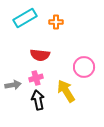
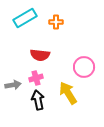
yellow arrow: moved 2 px right, 2 px down
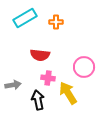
pink cross: moved 12 px right; rotated 24 degrees clockwise
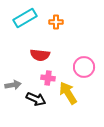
black arrow: moved 2 px left, 1 px up; rotated 126 degrees clockwise
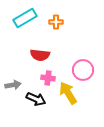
pink circle: moved 1 px left, 3 px down
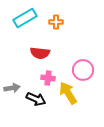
red semicircle: moved 2 px up
gray arrow: moved 1 px left, 3 px down
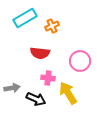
orange cross: moved 4 px left, 4 px down; rotated 24 degrees counterclockwise
pink circle: moved 3 px left, 9 px up
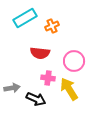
pink circle: moved 6 px left
yellow arrow: moved 1 px right, 4 px up
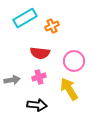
pink cross: moved 9 px left, 1 px up; rotated 24 degrees counterclockwise
gray arrow: moved 8 px up
black arrow: moved 1 px right, 6 px down; rotated 18 degrees counterclockwise
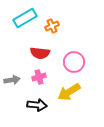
pink circle: moved 1 px down
yellow arrow: moved 3 px down; rotated 90 degrees counterclockwise
